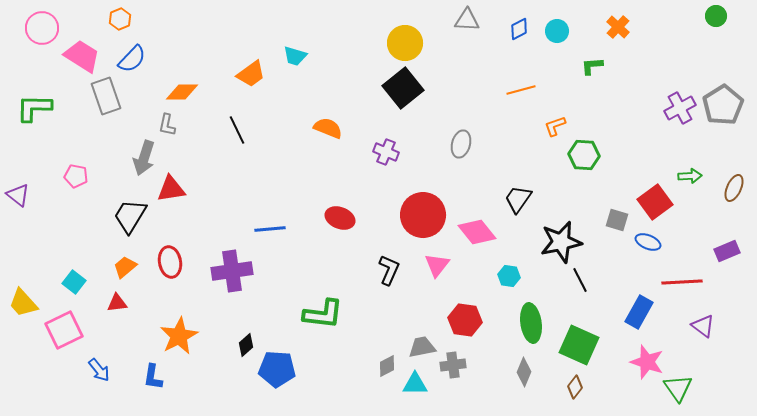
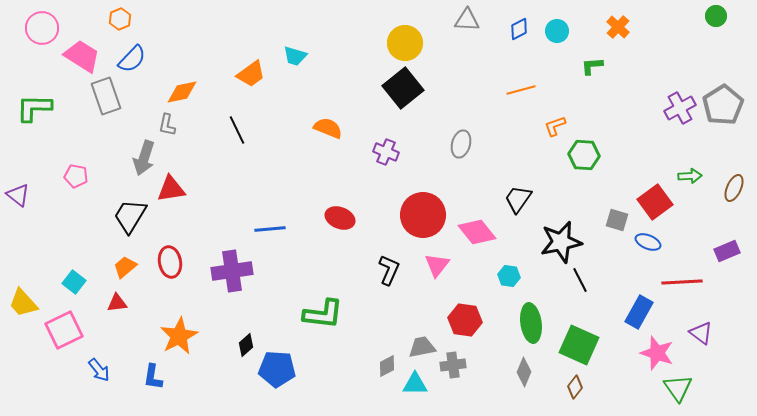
orange diamond at (182, 92): rotated 12 degrees counterclockwise
purple triangle at (703, 326): moved 2 px left, 7 px down
pink star at (647, 362): moved 10 px right, 9 px up
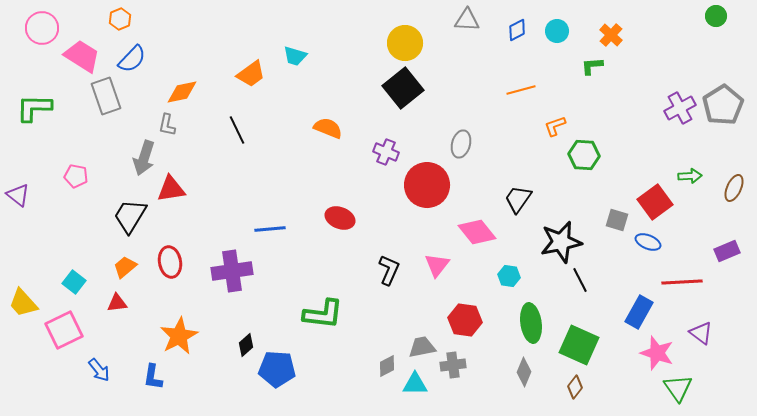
orange cross at (618, 27): moved 7 px left, 8 px down
blue diamond at (519, 29): moved 2 px left, 1 px down
red circle at (423, 215): moved 4 px right, 30 px up
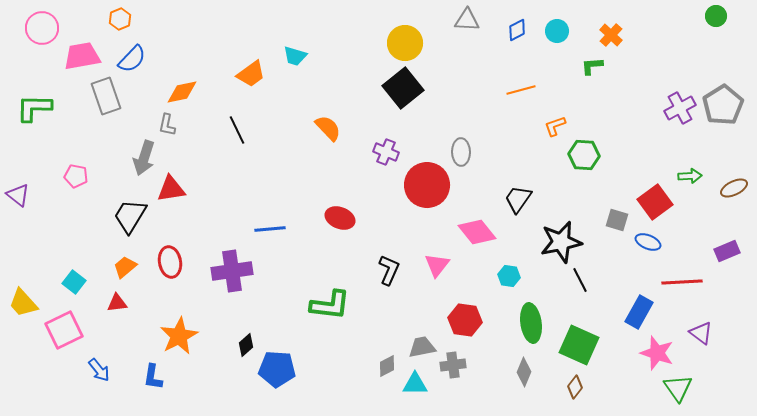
pink trapezoid at (82, 56): rotated 42 degrees counterclockwise
orange semicircle at (328, 128): rotated 24 degrees clockwise
gray ellipse at (461, 144): moved 8 px down; rotated 16 degrees counterclockwise
brown ellipse at (734, 188): rotated 40 degrees clockwise
green L-shape at (323, 314): moved 7 px right, 9 px up
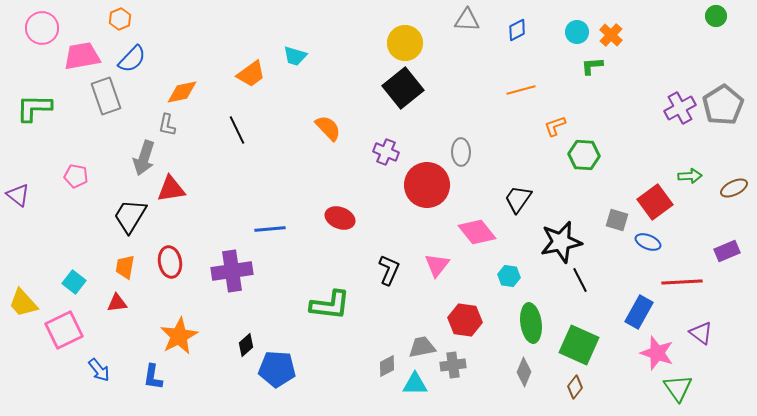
cyan circle at (557, 31): moved 20 px right, 1 px down
orange trapezoid at (125, 267): rotated 40 degrees counterclockwise
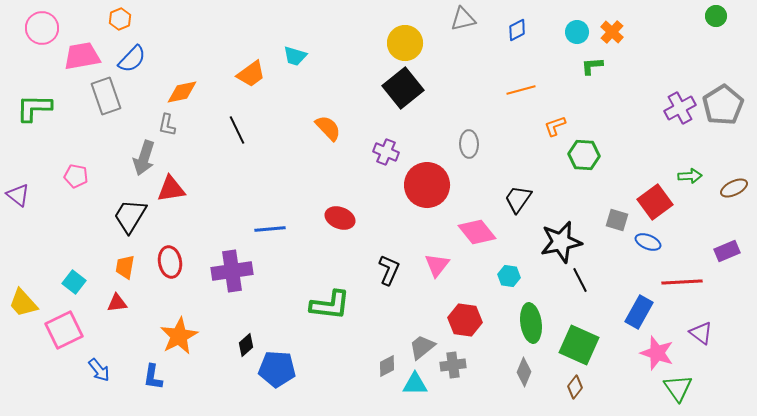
gray triangle at (467, 20): moved 4 px left, 1 px up; rotated 16 degrees counterclockwise
orange cross at (611, 35): moved 1 px right, 3 px up
gray ellipse at (461, 152): moved 8 px right, 8 px up
gray trapezoid at (422, 347): rotated 28 degrees counterclockwise
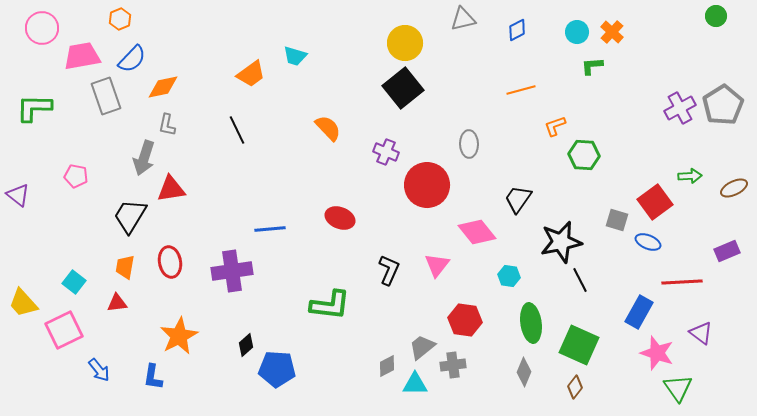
orange diamond at (182, 92): moved 19 px left, 5 px up
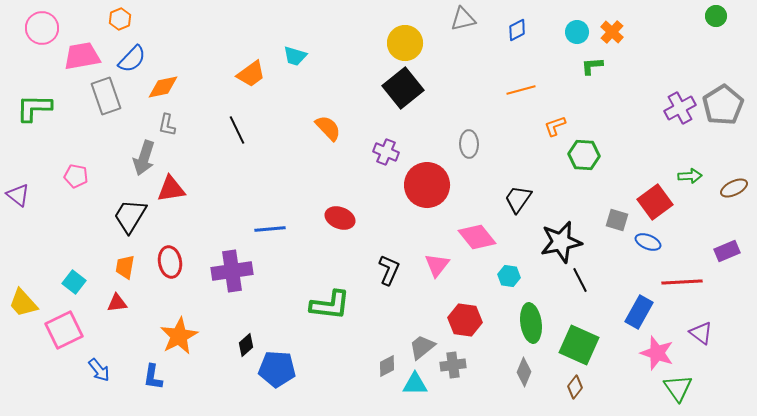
pink diamond at (477, 232): moved 5 px down
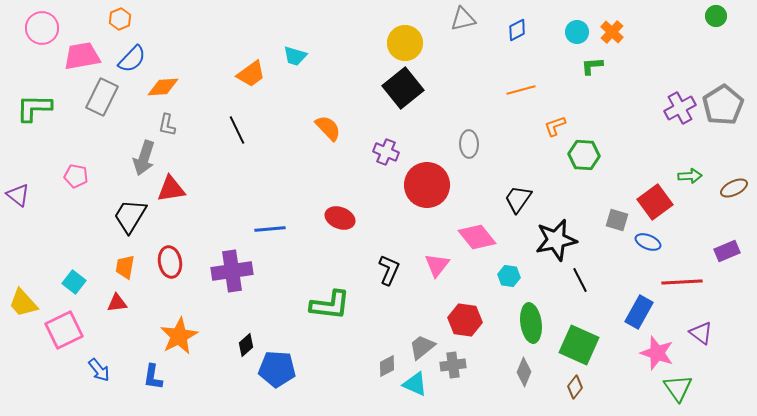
orange diamond at (163, 87): rotated 8 degrees clockwise
gray rectangle at (106, 96): moved 4 px left, 1 px down; rotated 45 degrees clockwise
black star at (561, 242): moved 5 px left, 2 px up
cyan triangle at (415, 384): rotated 24 degrees clockwise
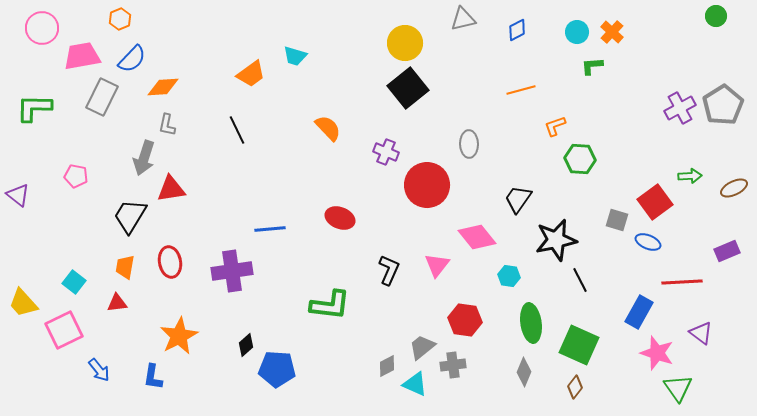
black square at (403, 88): moved 5 px right
green hexagon at (584, 155): moved 4 px left, 4 px down
